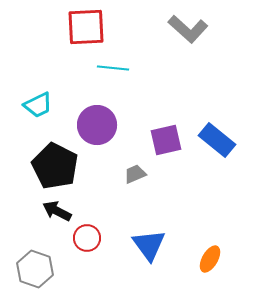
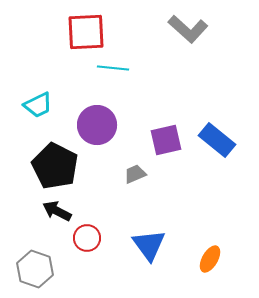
red square: moved 5 px down
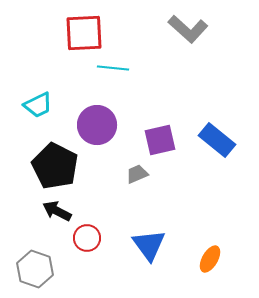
red square: moved 2 px left, 1 px down
purple square: moved 6 px left
gray trapezoid: moved 2 px right
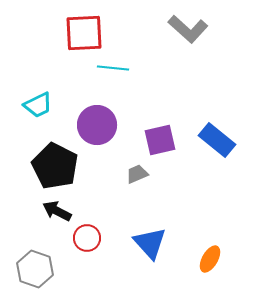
blue triangle: moved 1 px right, 2 px up; rotated 6 degrees counterclockwise
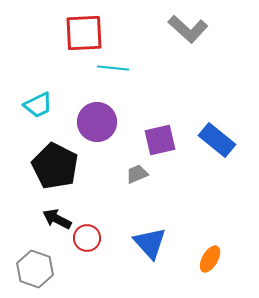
purple circle: moved 3 px up
black arrow: moved 8 px down
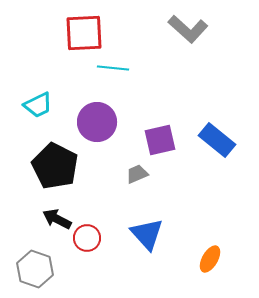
blue triangle: moved 3 px left, 9 px up
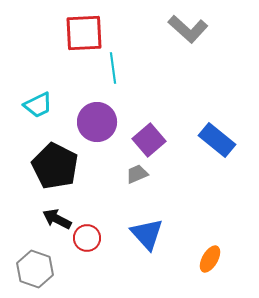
cyan line: rotated 76 degrees clockwise
purple square: moved 11 px left; rotated 28 degrees counterclockwise
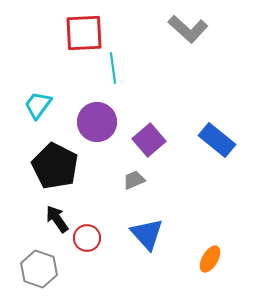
cyan trapezoid: rotated 152 degrees clockwise
gray trapezoid: moved 3 px left, 6 px down
black arrow: rotated 28 degrees clockwise
gray hexagon: moved 4 px right
